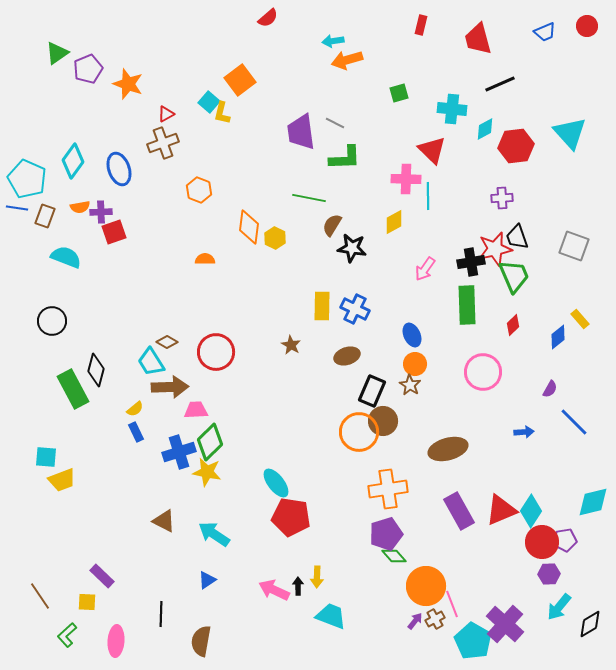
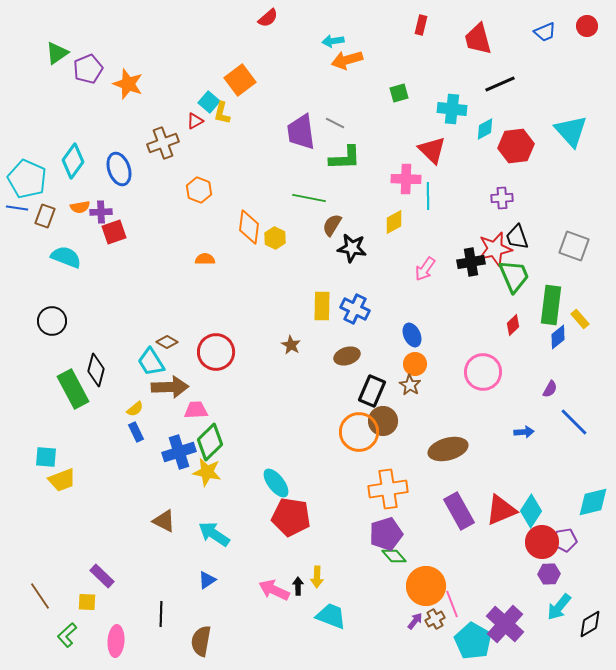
red triangle at (166, 114): moved 29 px right, 7 px down
cyan triangle at (570, 133): moved 1 px right, 2 px up
green rectangle at (467, 305): moved 84 px right; rotated 9 degrees clockwise
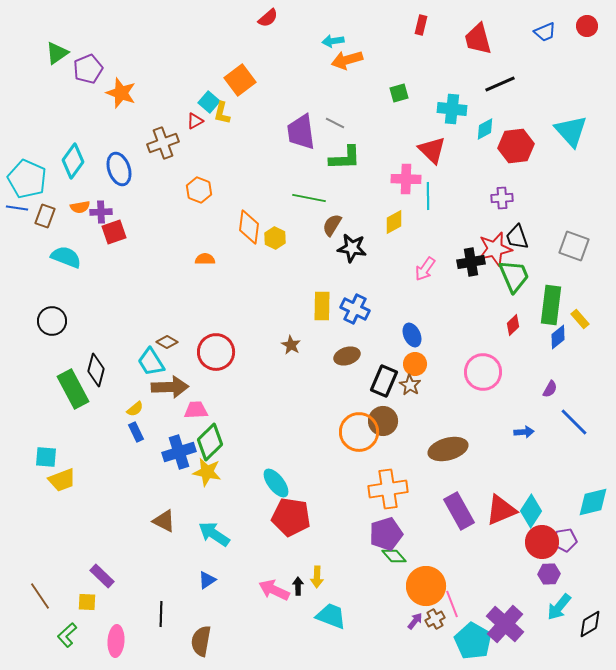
orange star at (128, 84): moved 7 px left, 9 px down
black rectangle at (372, 391): moved 12 px right, 10 px up
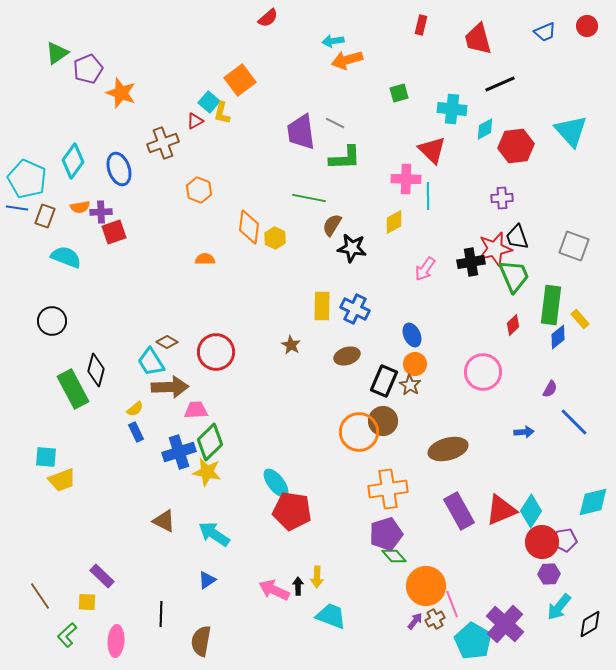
red pentagon at (291, 517): moved 1 px right, 6 px up
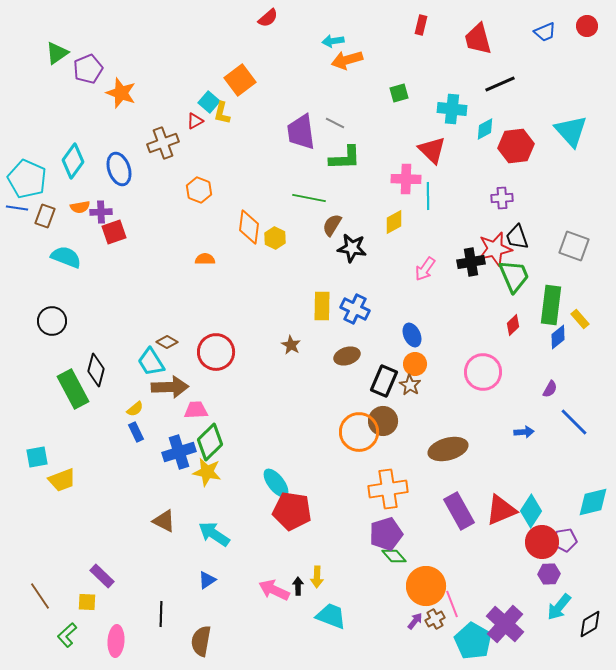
cyan square at (46, 457): moved 9 px left; rotated 15 degrees counterclockwise
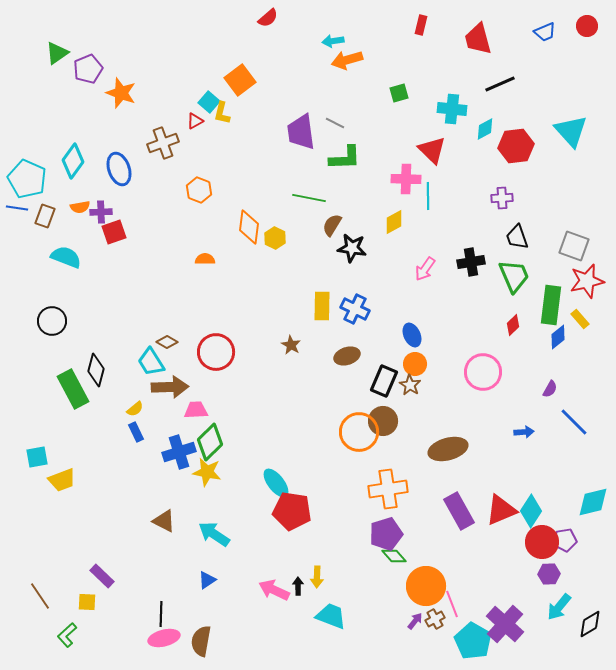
red star at (495, 249): moved 92 px right, 32 px down
pink ellipse at (116, 641): moved 48 px right, 3 px up; rotated 72 degrees clockwise
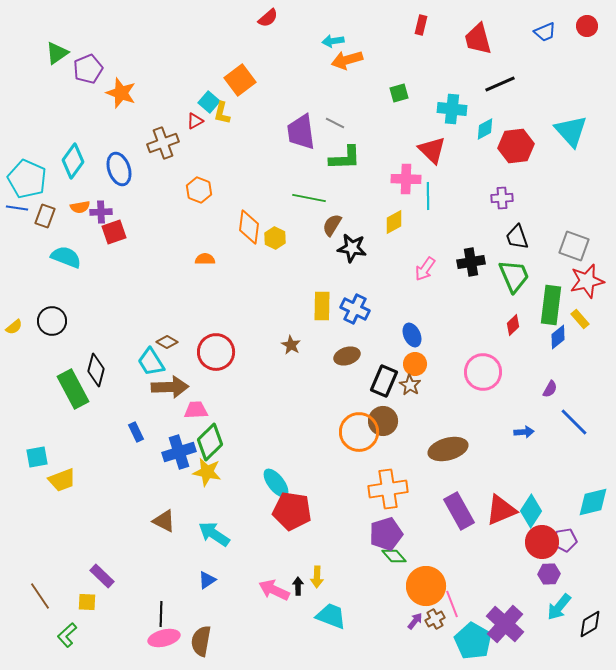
yellow semicircle at (135, 409): moved 121 px left, 82 px up
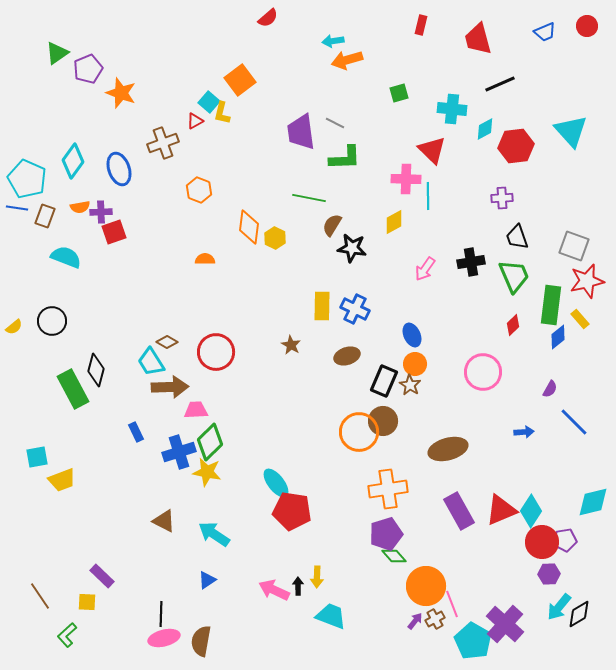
black diamond at (590, 624): moved 11 px left, 10 px up
